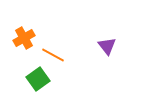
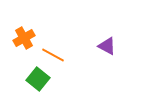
purple triangle: rotated 24 degrees counterclockwise
green square: rotated 15 degrees counterclockwise
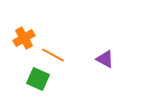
purple triangle: moved 2 px left, 13 px down
green square: rotated 15 degrees counterclockwise
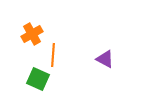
orange cross: moved 8 px right, 4 px up
orange line: rotated 65 degrees clockwise
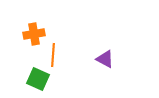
orange cross: moved 2 px right; rotated 20 degrees clockwise
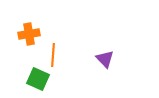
orange cross: moved 5 px left
purple triangle: rotated 18 degrees clockwise
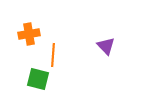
purple triangle: moved 1 px right, 13 px up
green square: rotated 10 degrees counterclockwise
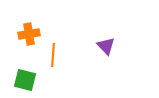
green square: moved 13 px left, 1 px down
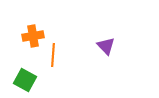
orange cross: moved 4 px right, 2 px down
green square: rotated 15 degrees clockwise
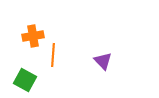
purple triangle: moved 3 px left, 15 px down
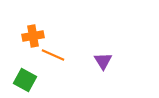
orange line: rotated 70 degrees counterclockwise
purple triangle: rotated 12 degrees clockwise
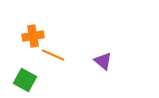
purple triangle: rotated 18 degrees counterclockwise
